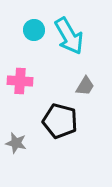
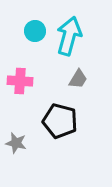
cyan circle: moved 1 px right, 1 px down
cyan arrow: rotated 135 degrees counterclockwise
gray trapezoid: moved 7 px left, 7 px up
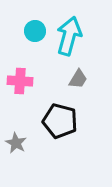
gray star: rotated 15 degrees clockwise
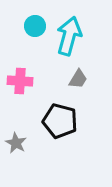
cyan circle: moved 5 px up
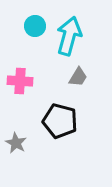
gray trapezoid: moved 2 px up
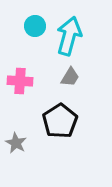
gray trapezoid: moved 8 px left
black pentagon: rotated 24 degrees clockwise
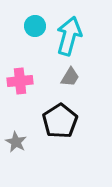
pink cross: rotated 10 degrees counterclockwise
gray star: moved 1 px up
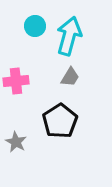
pink cross: moved 4 px left
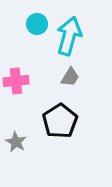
cyan circle: moved 2 px right, 2 px up
